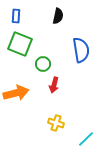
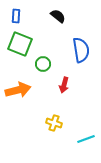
black semicircle: rotated 63 degrees counterclockwise
red arrow: moved 10 px right
orange arrow: moved 2 px right, 3 px up
yellow cross: moved 2 px left
cyan line: rotated 24 degrees clockwise
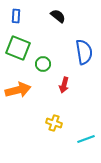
green square: moved 2 px left, 4 px down
blue semicircle: moved 3 px right, 2 px down
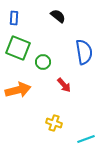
blue rectangle: moved 2 px left, 2 px down
green circle: moved 2 px up
red arrow: rotated 56 degrees counterclockwise
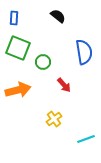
yellow cross: moved 4 px up; rotated 35 degrees clockwise
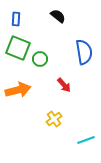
blue rectangle: moved 2 px right, 1 px down
green circle: moved 3 px left, 3 px up
cyan line: moved 1 px down
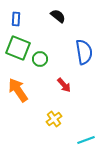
orange arrow: rotated 110 degrees counterclockwise
